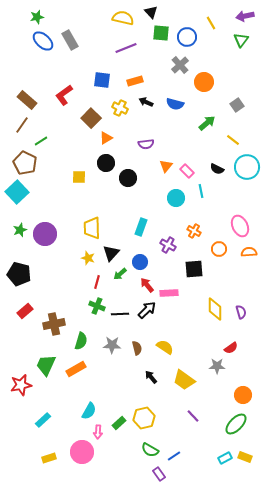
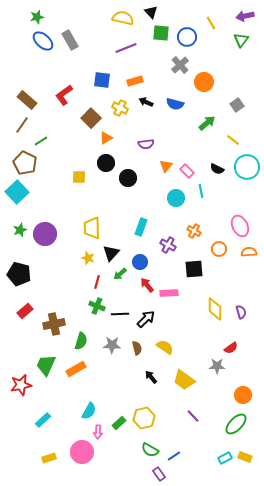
black arrow at (147, 310): moved 1 px left, 9 px down
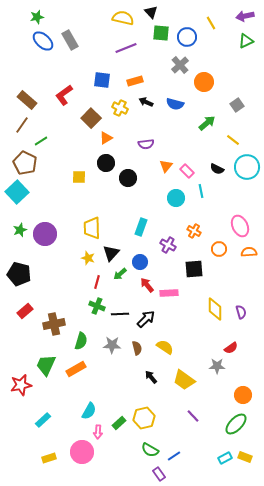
green triangle at (241, 40): moved 5 px right, 1 px down; rotated 28 degrees clockwise
